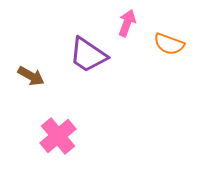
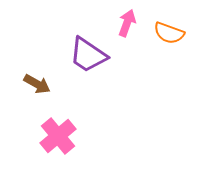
orange semicircle: moved 11 px up
brown arrow: moved 6 px right, 8 px down
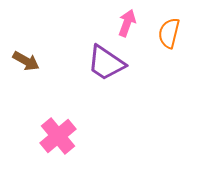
orange semicircle: rotated 84 degrees clockwise
purple trapezoid: moved 18 px right, 8 px down
brown arrow: moved 11 px left, 23 px up
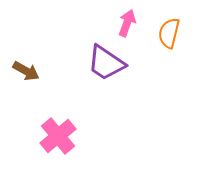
brown arrow: moved 10 px down
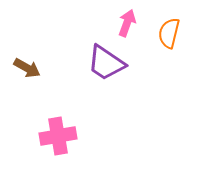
brown arrow: moved 1 px right, 3 px up
pink cross: rotated 30 degrees clockwise
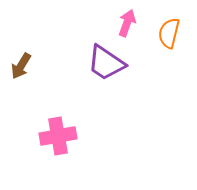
brown arrow: moved 6 px left, 2 px up; rotated 92 degrees clockwise
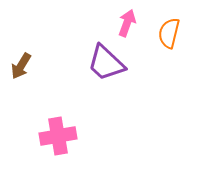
purple trapezoid: rotated 9 degrees clockwise
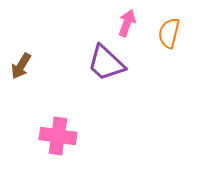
pink cross: rotated 18 degrees clockwise
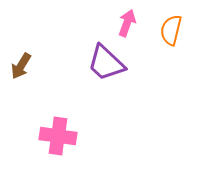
orange semicircle: moved 2 px right, 3 px up
